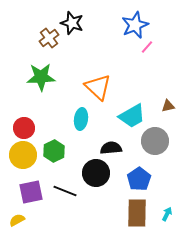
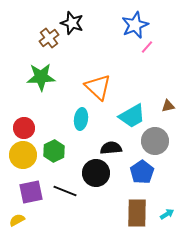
blue pentagon: moved 3 px right, 7 px up
cyan arrow: rotated 32 degrees clockwise
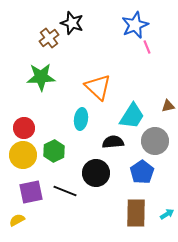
pink line: rotated 64 degrees counterclockwise
cyan trapezoid: rotated 28 degrees counterclockwise
black semicircle: moved 2 px right, 6 px up
brown rectangle: moved 1 px left
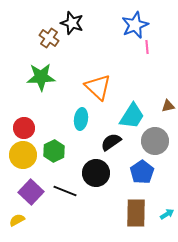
brown cross: rotated 18 degrees counterclockwise
pink line: rotated 16 degrees clockwise
black semicircle: moved 2 px left; rotated 30 degrees counterclockwise
purple square: rotated 35 degrees counterclockwise
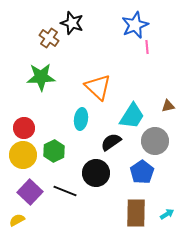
purple square: moved 1 px left
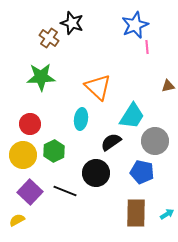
brown triangle: moved 20 px up
red circle: moved 6 px right, 4 px up
blue pentagon: rotated 25 degrees counterclockwise
